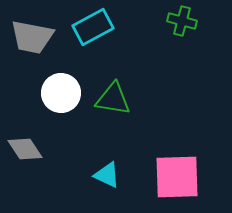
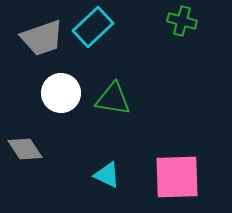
cyan rectangle: rotated 15 degrees counterclockwise
gray trapezoid: moved 10 px right, 1 px down; rotated 30 degrees counterclockwise
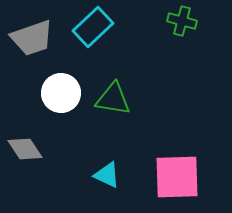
gray trapezoid: moved 10 px left
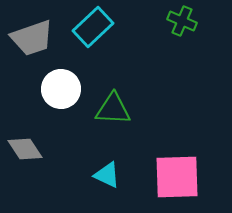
green cross: rotated 8 degrees clockwise
white circle: moved 4 px up
green triangle: moved 10 px down; rotated 6 degrees counterclockwise
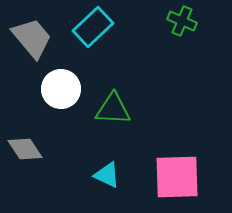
gray trapezoid: rotated 111 degrees counterclockwise
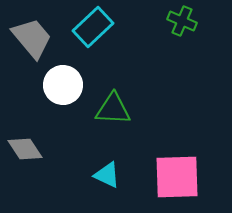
white circle: moved 2 px right, 4 px up
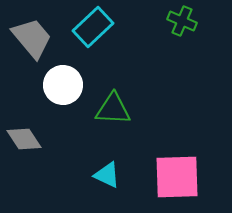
gray diamond: moved 1 px left, 10 px up
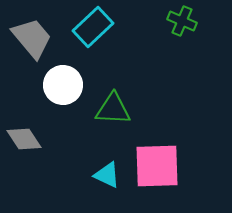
pink square: moved 20 px left, 11 px up
